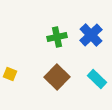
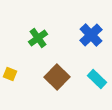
green cross: moved 19 px left, 1 px down; rotated 24 degrees counterclockwise
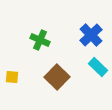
green cross: moved 2 px right, 2 px down; rotated 30 degrees counterclockwise
yellow square: moved 2 px right, 3 px down; rotated 16 degrees counterclockwise
cyan rectangle: moved 1 px right, 12 px up
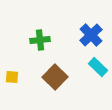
green cross: rotated 30 degrees counterclockwise
brown square: moved 2 px left
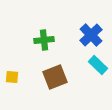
green cross: moved 4 px right
cyan rectangle: moved 2 px up
brown square: rotated 25 degrees clockwise
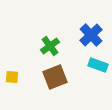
green cross: moved 6 px right, 6 px down; rotated 30 degrees counterclockwise
cyan rectangle: rotated 24 degrees counterclockwise
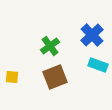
blue cross: moved 1 px right
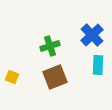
green cross: rotated 18 degrees clockwise
cyan rectangle: rotated 72 degrees clockwise
yellow square: rotated 16 degrees clockwise
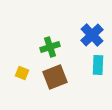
green cross: moved 1 px down
yellow square: moved 10 px right, 4 px up
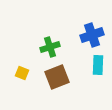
blue cross: rotated 25 degrees clockwise
brown square: moved 2 px right
